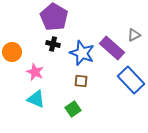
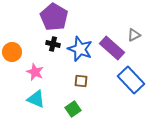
blue star: moved 2 px left, 4 px up
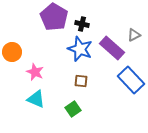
black cross: moved 29 px right, 20 px up
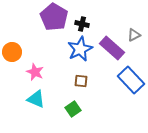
blue star: rotated 25 degrees clockwise
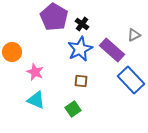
black cross: rotated 24 degrees clockwise
purple rectangle: moved 2 px down
cyan triangle: moved 1 px down
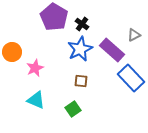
pink star: moved 4 px up; rotated 24 degrees clockwise
blue rectangle: moved 2 px up
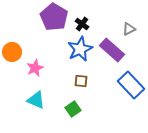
gray triangle: moved 5 px left, 6 px up
blue rectangle: moved 7 px down
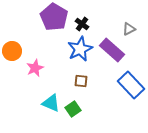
orange circle: moved 1 px up
cyan triangle: moved 15 px right, 3 px down
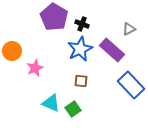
black cross: rotated 16 degrees counterclockwise
